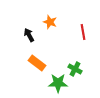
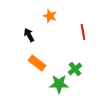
orange star: moved 6 px up
green cross: rotated 24 degrees clockwise
green star: moved 1 px right, 1 px down
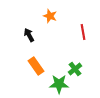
orange rectangle: moved 1 px left, 3 px down; rotated 18 degrees clockwise
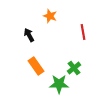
green cross: moved 1 px left, 1 px up
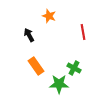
orange star: moved 1 px left
green cross: rotated 24 degrees counterclockwise
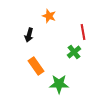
black arrow: rotated 136 degrees counterclockwise
green cross: moved 16 px up; rotated 24 degrees clockwise
